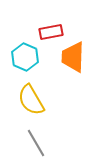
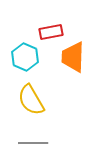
gray line: moved 3 px left; rotated 60 degrees counterclockwise
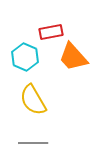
orange trapezoid: rotated 44 degrees counterclockwise
yellow semicircle: moved 2 px right
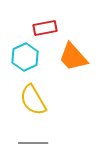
red rectangle: moved 6 px left, 4 px up
cyan hexagon: rotated 12 degrees clockwise
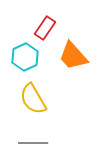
red rectangle: rotated 45 degrees counterclockwise
orange trapezoid: moved 1 px up
yellow semicircle: moved 1 px up
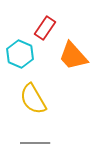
cyan hexagon: moved 5 px left, 3 px up; rotated 12 degrees counterclockwise
gray line: moved 2 px right
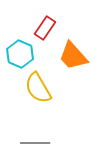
yellow semicircle: moved 5 px right, 11 px up
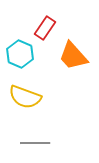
yellow semicircle: moved 13 px left, 9 px down; rotated 40 degrees counterclockwise
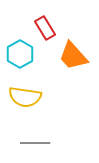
red rectangle: rotated 65 degrees counterclockwise
cyan hexagon: rotated 8 degrees clockwise
yellow semicircle: rotated 12 degrees counterclockwise
